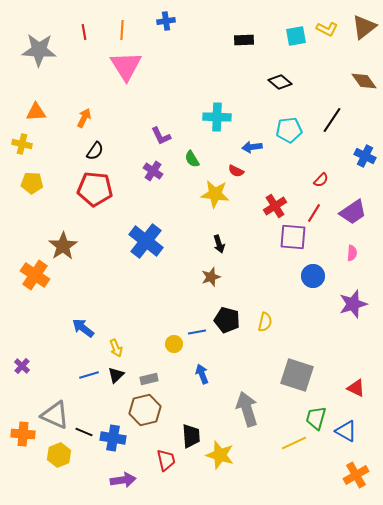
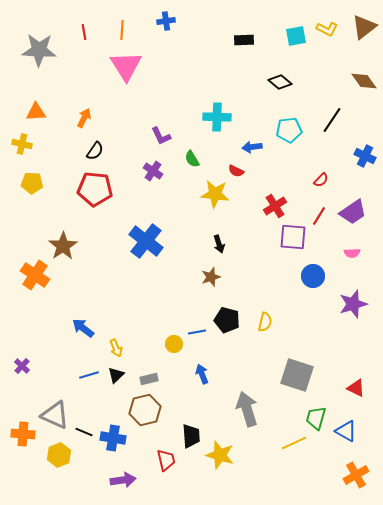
red line at (314, 213): moved 5 px right, 3 px down
pink semicircle at (352, 253): rotated 84 degrees clockwise
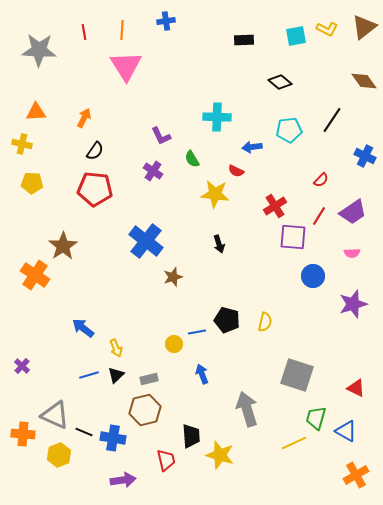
brown star at (211, 277): moved 38 px left
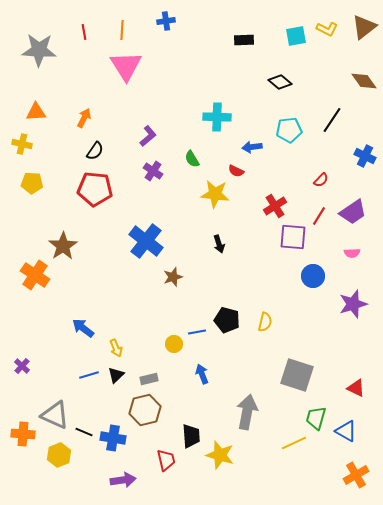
purple L-shape at (161, 136): moved 13 px left; rotated 105 degrees counterclockwise
gray arrow at (247, 409): moved 3 px down; rotated 28 degrees clockwise
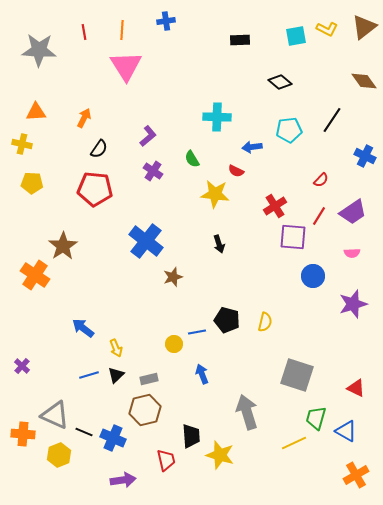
black rectangle at (244, 40): moved 4 px left
black semicircle at (95, 151): moved 4 px right, 2 px up
gray arrow at (247, 412): rotated 28 degrees counterclockwise
blue cross at (113, 438): rotated 15 degrees clockwise
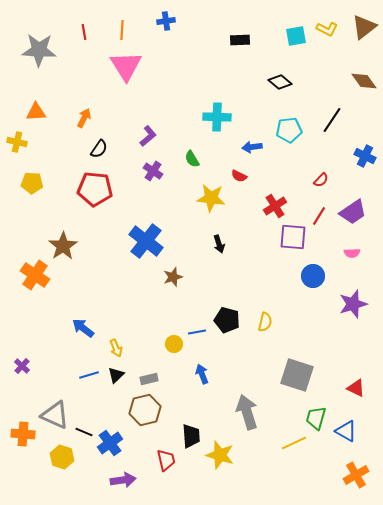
yellow cross at (22, 144): moved 5 px left, 2 px up
red semicircle at (236, 171): moved 3 px right, 5 px down
yellow star at (215, 194): moved 4 px left, 4 px down
blue cross at (113, 438): moved 3 px left, 5 px down; rotated 30 degrees clockwise
yellow hexagon at (59, 455): moved 3 px right, 2 px down; rotated 20 degrees counterclockwise
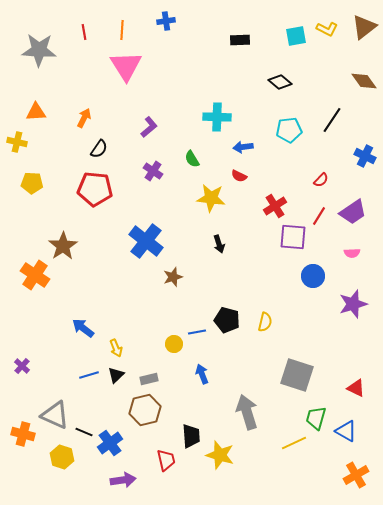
purple L-shape at (148, 136): moved 1 px right, 9 px up
blue arrow at (252, 147): moved 9 px left
orange cross at (23, 434): rotated 10 degrees clockwise
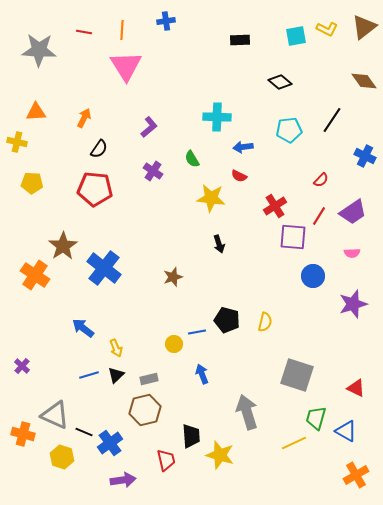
red line at (84, 32): rotated 70 degrees counterclockwise
blue cross at (146, 241): moved 42 px left, 27 px down
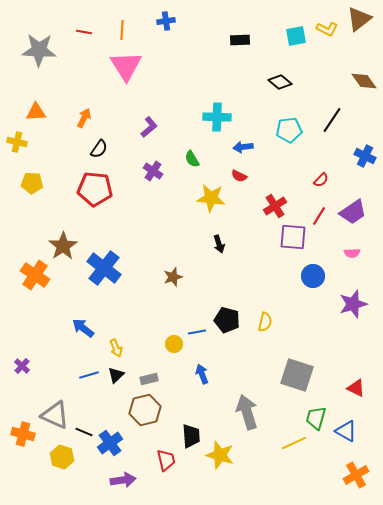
brown triangle at (364, 27): moved 5 px left, 8 px up
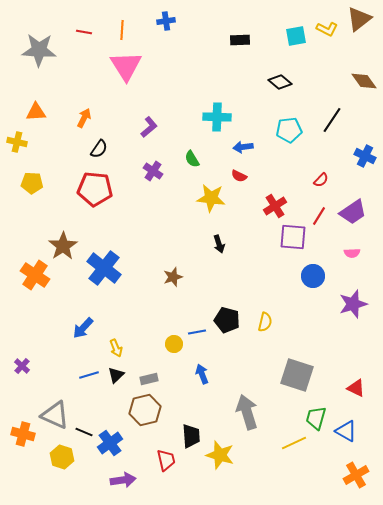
blue arrow at (83, 328): rotated 85 degrees counterclockwise
